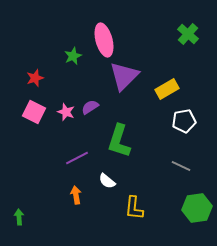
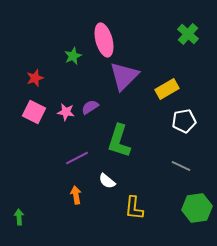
pink star: rotated 12 degrees counterclockwise
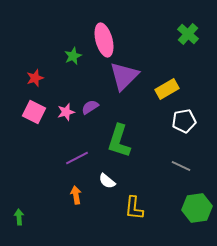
pink star: rotated 24 degrees counterclockwise
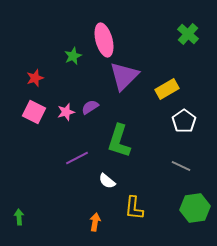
white pentagon: rotated 25 degrees counterclockwise
orange arrow: moved 19 px right, 27 px down; rotated 18 degrees clockwise
green hexagon: moved 2 px left
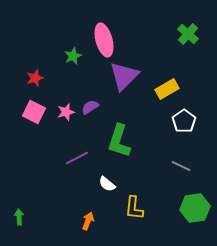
white semicircle: moved 3 px down
orange arrow: moved 7 px left, 1 px up; rotated 12 degrees clockwise
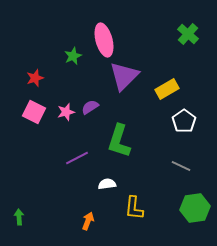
white semicircle: rotated 132 degrees clockwise
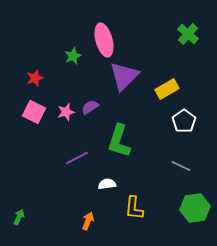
green arrow: rotated 28 degrees clockwise
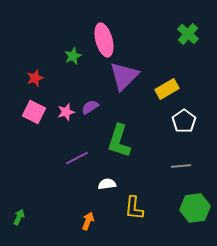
gray line: rotated 30 degrees counterclockwise
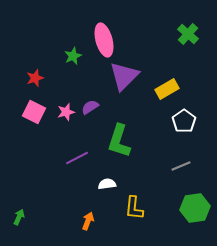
gray line: rotated 18 degrees counterclockwise
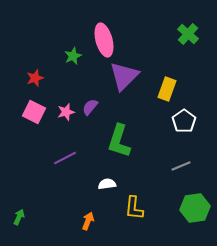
yellow rectangle: rotated 40 degrees counterclockwise
purple semicircle: rotated 18 degrees counterclockwise
purple line: moved 12 px left
